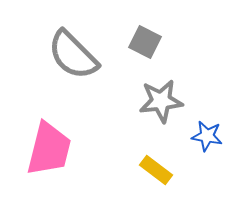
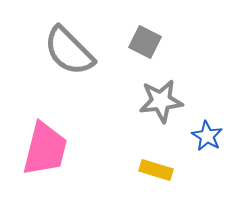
gray semicircle: moved 4 px left, 4 px up
blue star: rotated 20 degrees clockwise
pink trapezoid: moved 4 px left
yellow rectangle: rotated 20 degrees counterclockwise
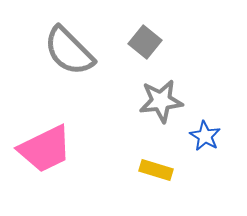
gray square: rotated 12 degrees clockwise
blue star: moved 2 px left
pink trapezoid: rotated 50 degrees clockwise
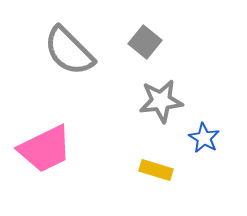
blue star: moved 1 px left, 2 px down
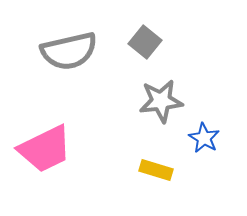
gray semicircle: rotated 58 degrees counterclockwise
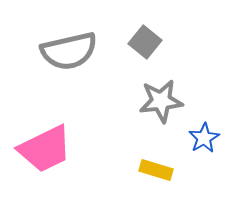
blue star: rotated 12 degrees clockwise
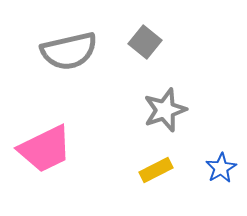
gray star: moved 4 px right, 9 px down; rotated 12 degrees counterclockwise
blue star: moved 17 px right, 30 px down
yellow rectangle: rotated 44 degrees counterclockwise
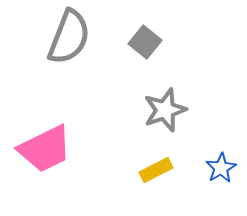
gray semicircle: moved 14 px up; rotated 56 degrees counterclockwise
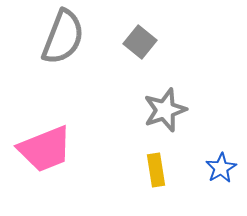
gray semicircle: moved 6 px left
gray square: moved 5 px left
pink trapezoid: rotated 4 degrees clockwise
yellow rectangle: rotated 72 degrees counterclockwise
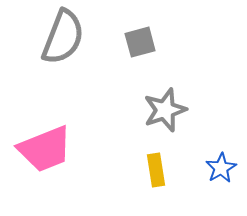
gray square: rotated 36 degrees clockwise
